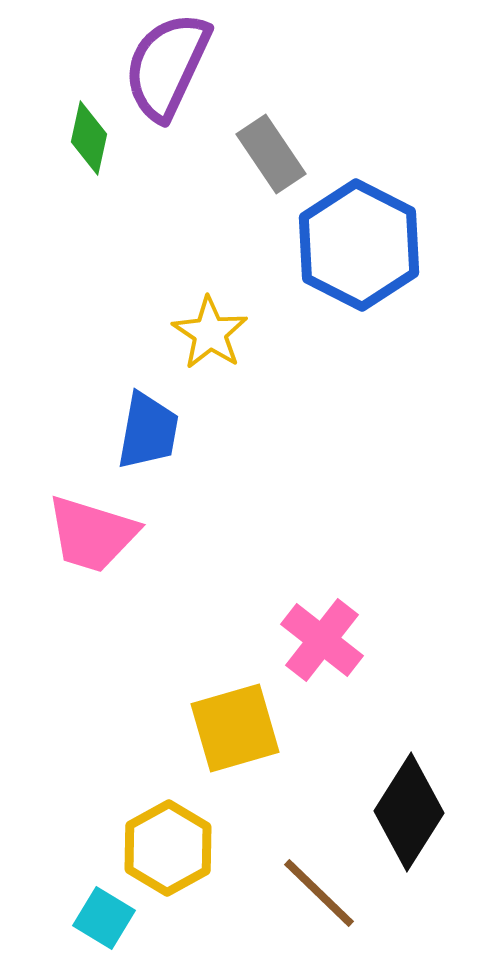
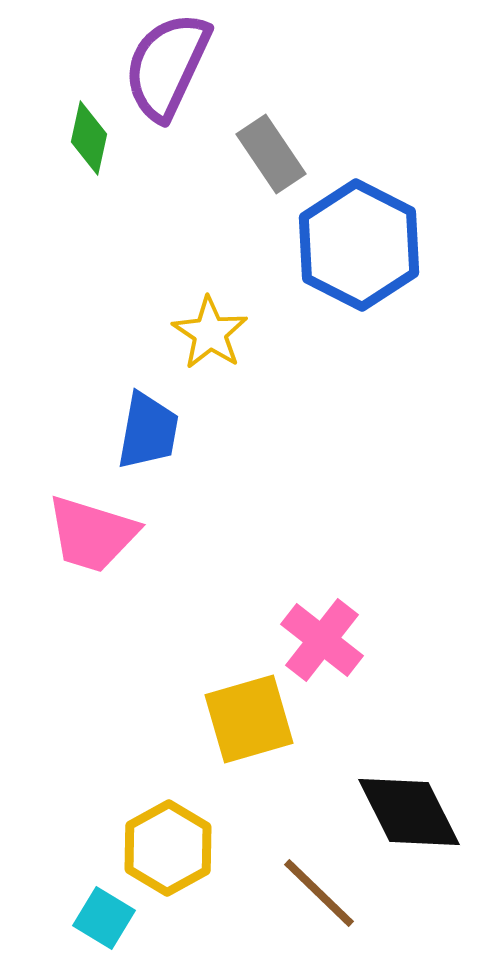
yellow square: moved 14 px right, 9 px up
black diamond: rotated 59 degrees counterclockwise
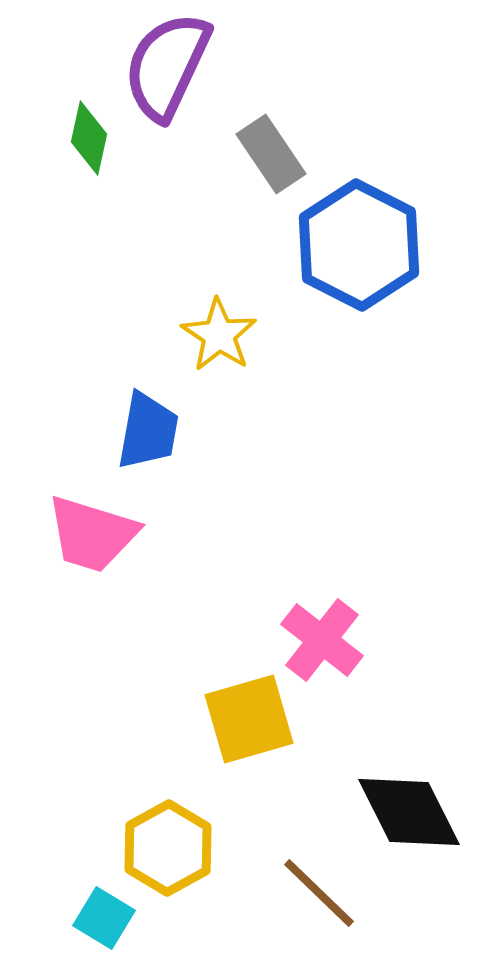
yellow star: moved 9 px right, 2 px down
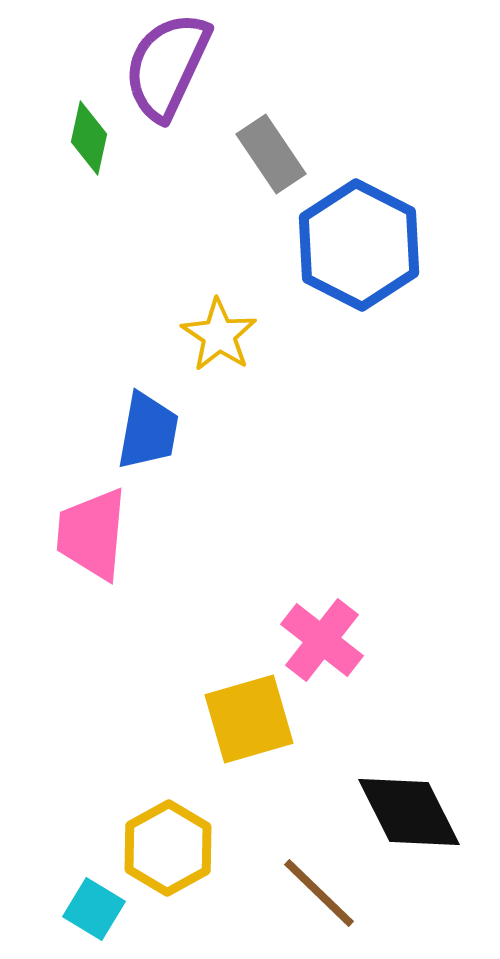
pink trapezoid: rotated 78 degrees clockwise
cyan square: moved 10 px left, 9 px up
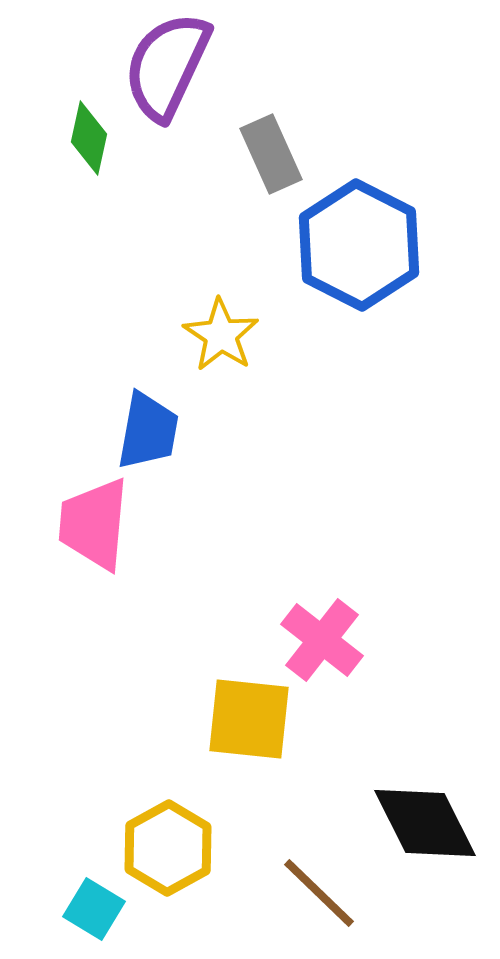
gray rectangle: rotated 10 degrees clockwise
yellow star: moved 2 px right
pink trapezoid: moved 2 px right, 10 px up
yellow square: rotated 22 degrees clockwise
black diamond: moved 16 px right, 11 px down
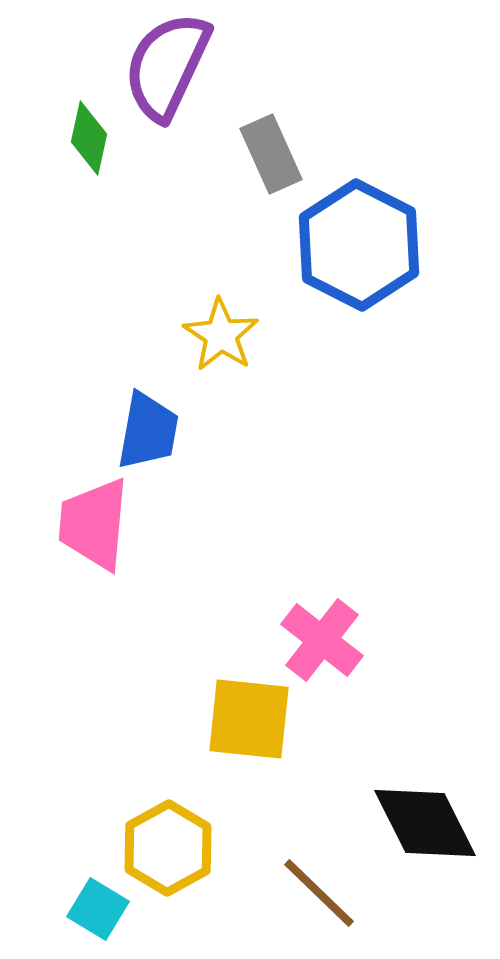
cyan square: moved 4 px right
